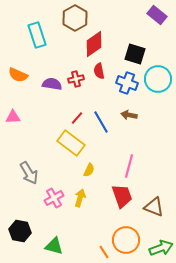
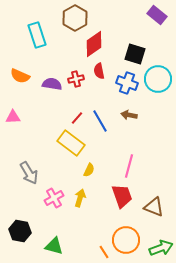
orange semicircle: moved 2 px right, 1 px down
blue line: moved 1 px left, 1 px up
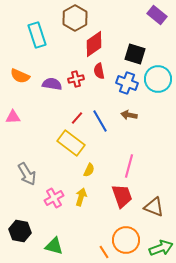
gray arrow: moved 2 px left, 1 px down
yellow arrow: moved 1 px right, 1 px up
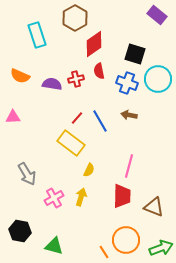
red trapezoid: rotated 20 degrees clockwise
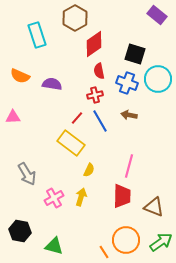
red cross: moved 19 px right, 16 px down
green arrow: moved 6 px up; rotated 15 degrees counterclockwise
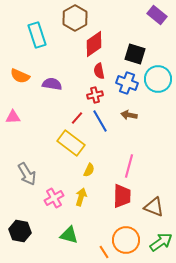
green triangle: moved 15 px right, 11 px up
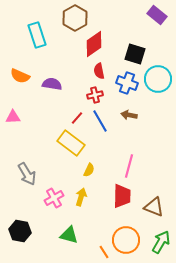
green arrow: rotated 25 degrees counterclockwise
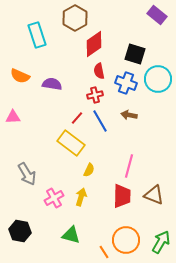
blue cross: moved 1 px left
brown triangle: moved 12 px up
green triangle: moved 2 px right
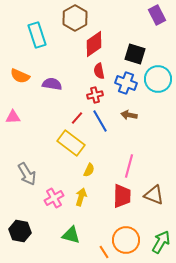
purple rectangle: rotated 24 degrees clockwise
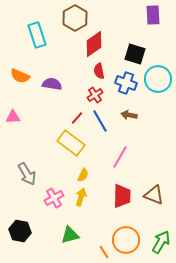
purple rectangle: moved 4 px left; rotated 24 degrees clockwise
red cross: rotated 21 degrees counterclockwise
pink line: moved 9 px left, 9 px up; rotated 15 degrees clockwise
yellow semicircle: moved 6 px left, 5 px down
green triangle: moved 1 px left; rotated 30 degrees counterclockwise
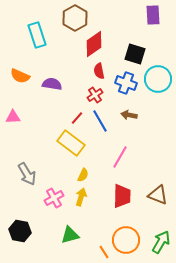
brown triangle: moved 4 px right
